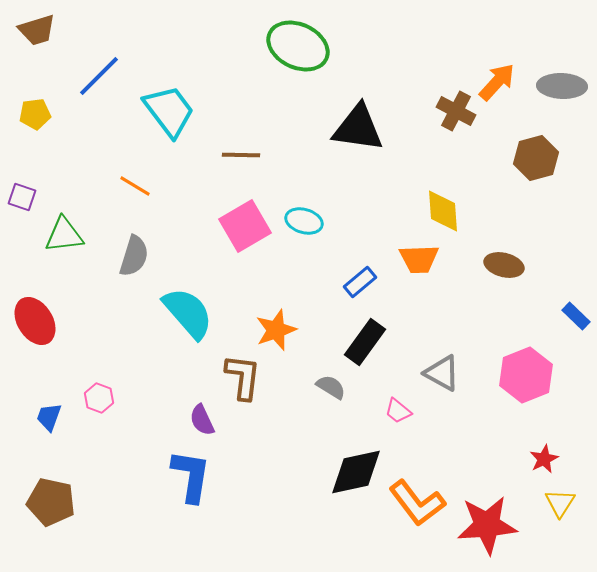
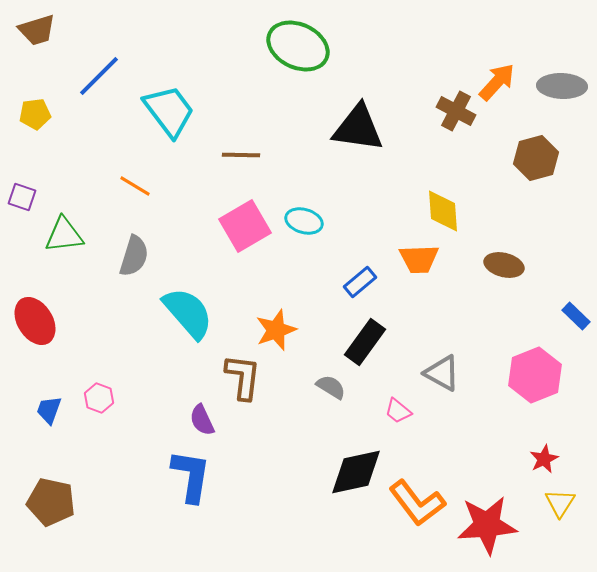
pink hexagon at (526, 375): moved 9 px right
blue trapezoid at (49, 417): moved 7 px up
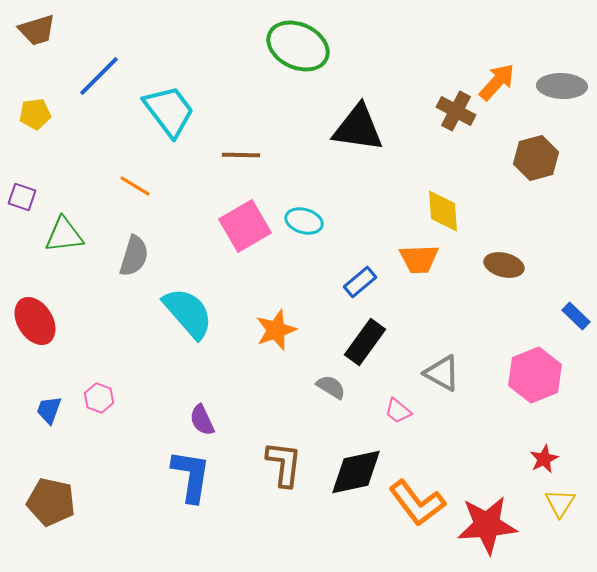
brown L-shape at (243, 377): moved 41 px right, 87 px down
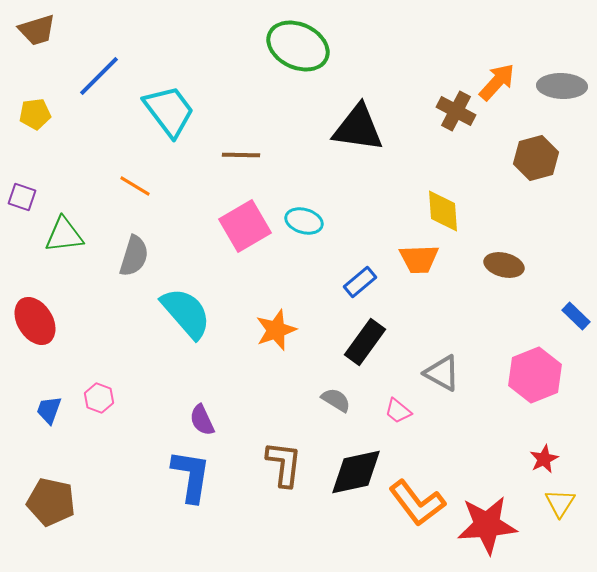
cyan semicircle at (188, 313): moved 2 px left
gray semicircle at (331, 387): moved 5 px right, 13 px down
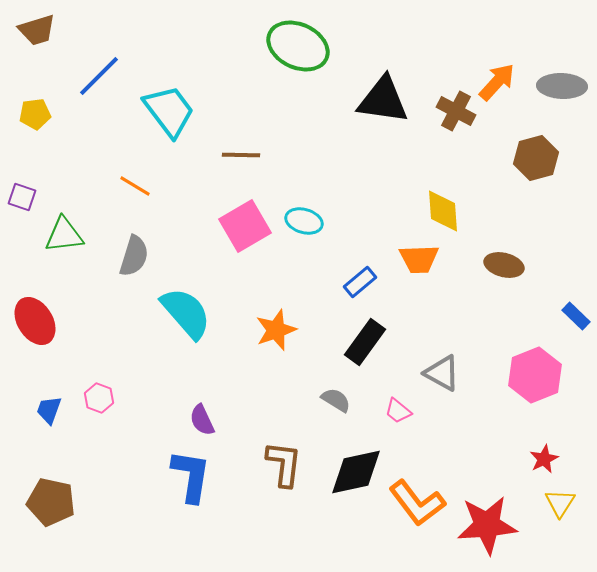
black triangle at (358, 128): moved 25 px right, 28 px up
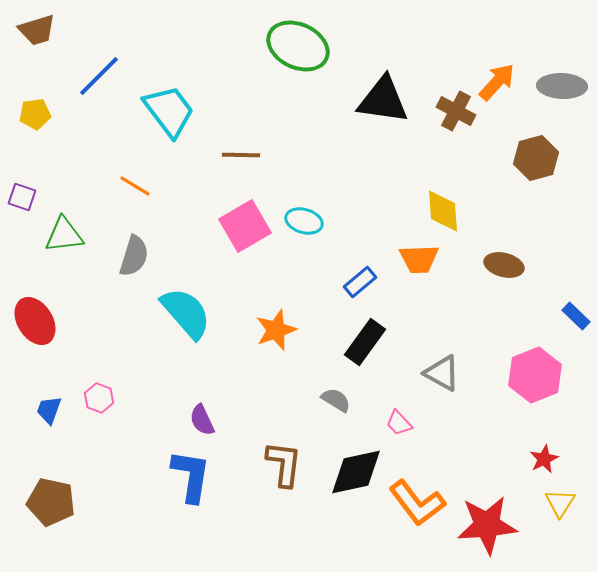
pink trapezoid at (398, 411): moved 1 px right, 12 px down; rotated 8 degrees clockwise
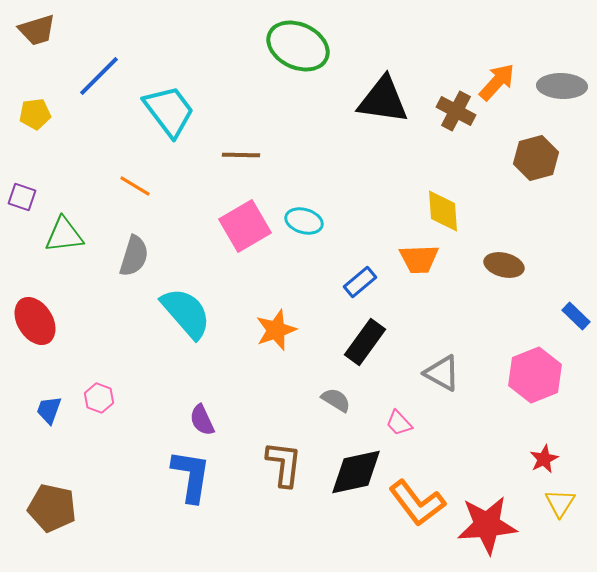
brown pentagon at (51, 502): moved 1 px right, 6 px down
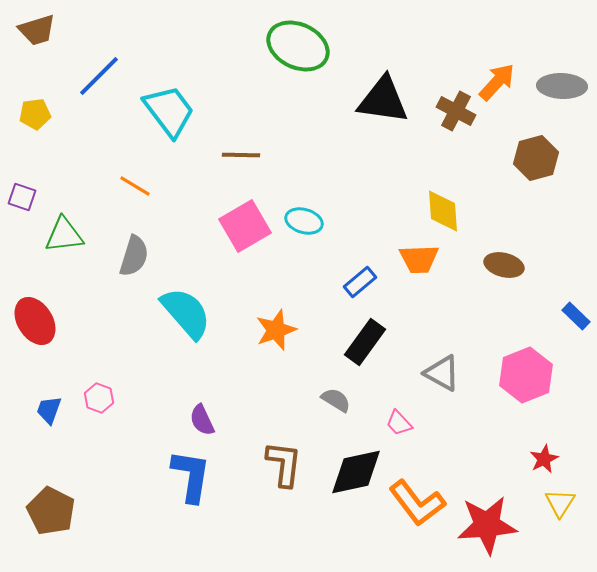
pink hexagon at (535, 375): moved 9 px left
brown pentagon at (52, 508): moved 1 px left, 3 px down; rotated 15 degrees clockwise
